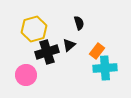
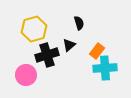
black cross: moved 3 px down
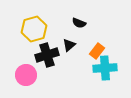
black semicircle: rotated 128 degrees clockwise
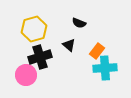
black triangle: rotated 40 degrees counterclockwise
black cross: moved 7 px left, 2 px down
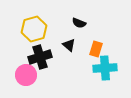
orange rectangle: moved 1 px left, 2 px up; rotated 21 degrees counterclockwise
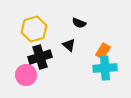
orange rectangle: moved 7 px right, 2 px down; rotated 14 degrees clockwise
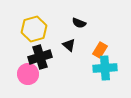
orange rectangle: moved 3 px left, 1 px up
pink circle: moved 2 px right, 1 px up
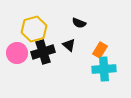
black cross: moved 3 px right, 5 px up
cyan cross: moved 1 px left, 1 px down
pink circle: moved 11 px left, 21 px up
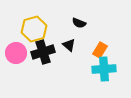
pink circle: moved 1 px left
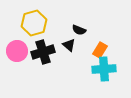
black semicircle: moved 7 px down
yellow hexagon: moved 6 px up
pink circle: moved 1 px right, 2 px up
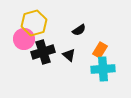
black semicircle: rotated 56 degrees counterclockwise
black triangle: moved 10 px down
pink circle: moved 7 px right, 12 px up
cyan cross: moved 1 px left
